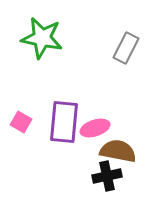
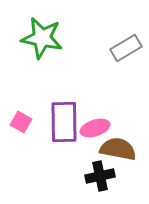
gray rectangle: rotated 32 degrees clockwise
purple rectangle: rotated 6 degrees counterclockwise
brown semicircle: moved 2 px up
black cross: moved 7 px left
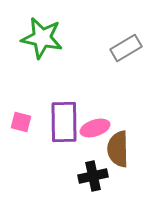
pink square: rotated 15 degrees counterclockwise
brown semicircle: rotated 102 degrees counterclockwise
black cross: moved 7 px left
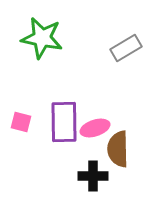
black cross: rotated 12 degrees clockwise
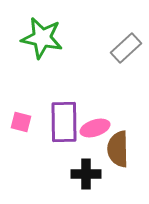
gray rectangle: rotated 12 degrees counterclockwise
black cross: moved 7 px left, 2 px up
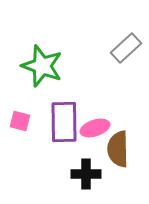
green star: moved 28 px down; rotated 9 degrees clockwise
pink square: moved 1 px left, 1 px up
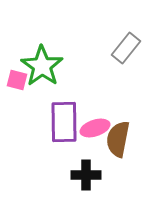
gray rectangle: rotated 8 degrees counterclockwise
green star: rotated 15 degrees clockwise
pink square: moved 3 px left, 41 px up
brown semicircle: moved 10 px up; rotated 12 degrees clockwise
black cross: moved 1 px down
